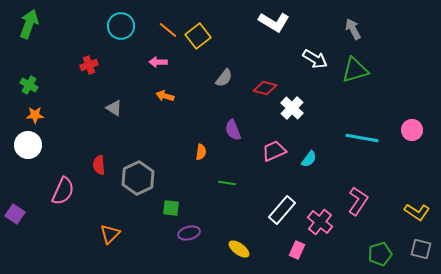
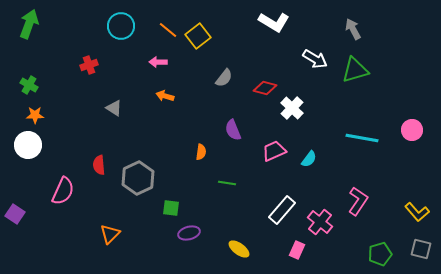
yellow L-shape: rotated 15 degrees clockwise
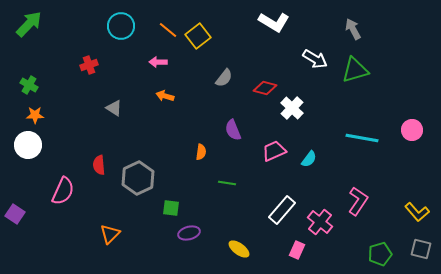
green arrow: rotated 24 degrees clockwise
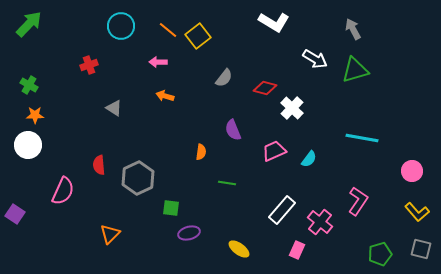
pink circle: moved 41 px down
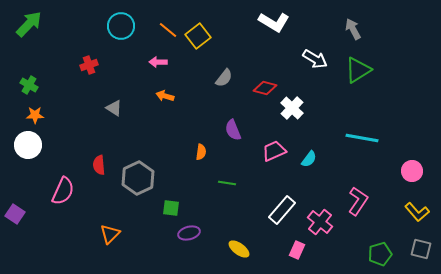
green triangle: moved 3 px right; rotated 16 degrees counterclockwise
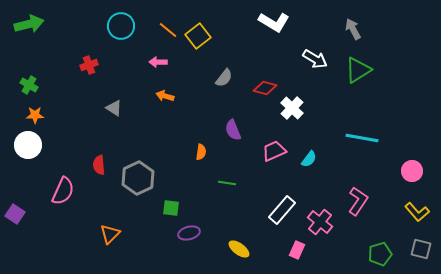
green arrow: rotated 32 degrees clockwise
